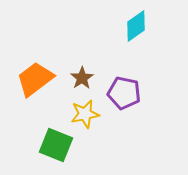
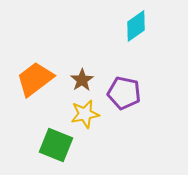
brown star: moved 2 px down
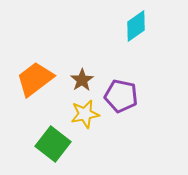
purple pentagon: moved 3 px left, 3 px down
green square: moved 3 px left, 1 px up; rotated 16 degrees clockwise
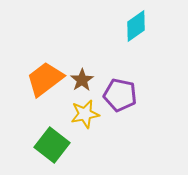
orange trapezoid: moved 10 px right
purple pentagon: moved 1 px left, 1 px up
green square: moved 1 px left, 1 px down
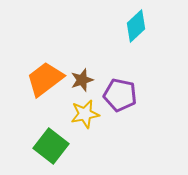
cyan diamond: rotated 8 degrees counterclockwise
brown star: rotated 15 degrees clockwise
green square: moved 1 px left, 1 px down
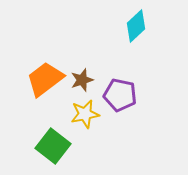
green square: moved 2 px right
